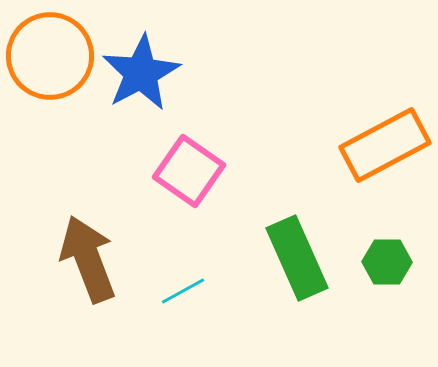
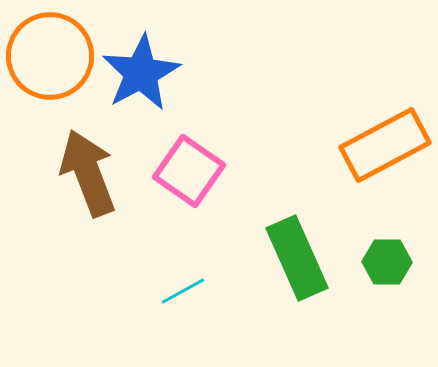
brown arrow: moved 86 px up
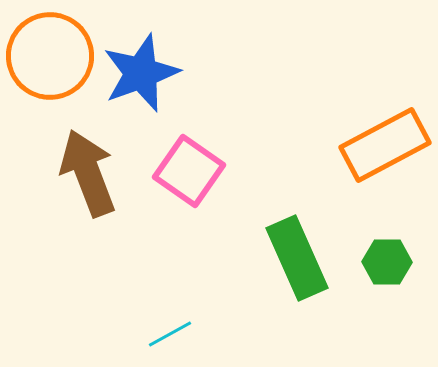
blue star: rotated 8 degrees clockwise
cyan line: moved 13 px left, 43 px down
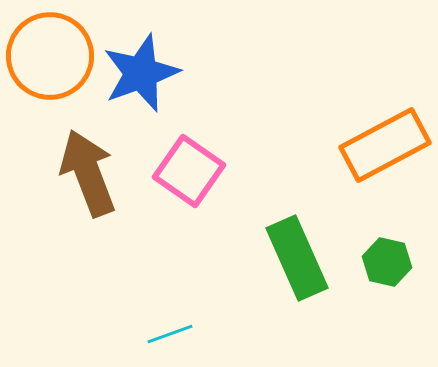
green hexagon: rotated 12 degrees clockwise
cyan line: rotated 9 degrees clockwise
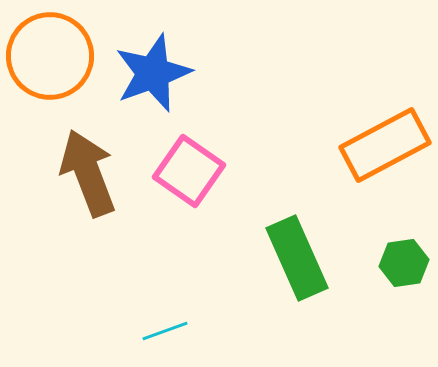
blue star: moved 12 px right
green hexagon: moved 17 px right, 1 px down; rotated 21 degrees counterclockwise
cyan line: moved 5 px left, 3 px up
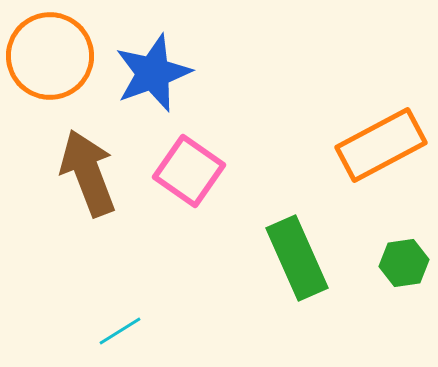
orange rectangle: moved 4 px left
cyan line: moved 45 px left; rotated 12 degrees counterclockwise
